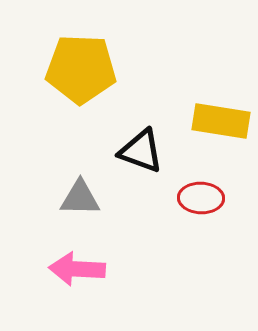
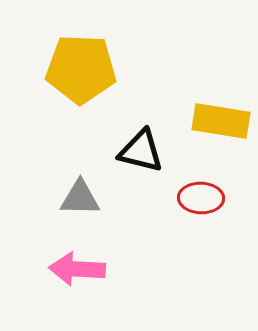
black triangle: rotated 6 degrees counterclockwise
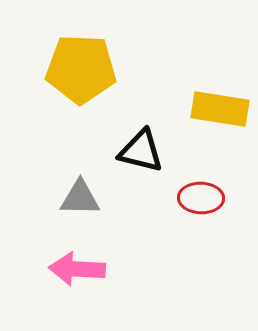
yellow rectangle: moved 1 px left, 12 px up
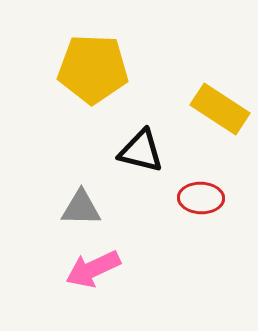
yellow pentagon: moved 12 px right
yellow rectangle: rotated 24 degrees clockwise
gray triangle: moved 1 px right, 10 px down
pink arrow: moved 16 px right; rotated 28 degrees counterclockwise
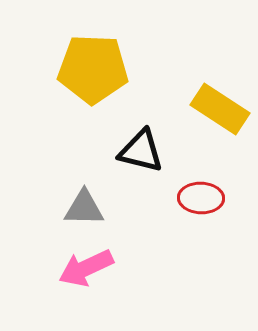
gray triangle: moved 3 px right
pink arrow: moved 7 px left, 1 px up
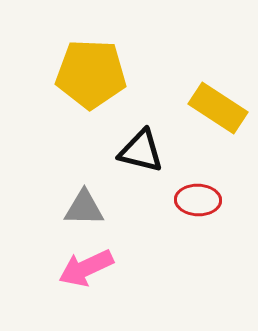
yellow pentagon: moved 2 px left, 5 px down
yellow rectangle: moved 2 px left, 1 px up
red ellipse: moved 3 px left, 2 px down
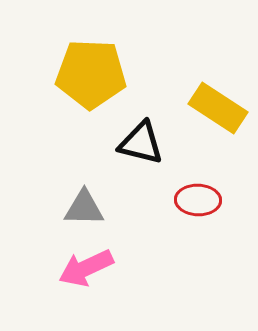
black triangle: moved 8 px up
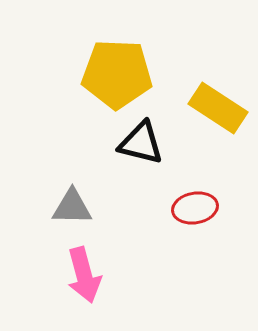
yellow pentagon: moved 26 px right
red ellipse: moved 3 px left, 8 px down; rotated 12 degrees counterclockwise
gray triangle: moved 12 px left, 1 px up
pink arrow: moved 2 px left, 7 px down; rotated 80 degrees counterclockwise
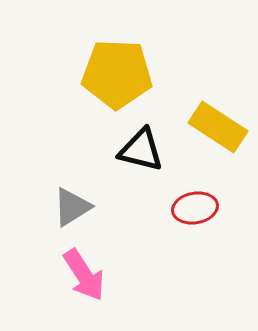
yellow rectangle: moved 19 px down
black triangle: moved 7 px down
gray triangle: rotated 33 degrees counterclockwise
pink arrow: rotated 18 degrees counterclockwise
